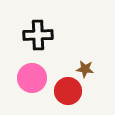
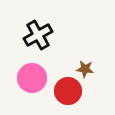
black cross: rotated 28 degrees counterclockwise
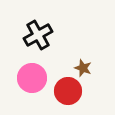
brown star: moved 2 px left, 1 px up; rotated 12 degrees clockwise
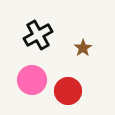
brown star: moved 20 px up; rotated 18 degrees clockwise
pink circle: moved 2 px down
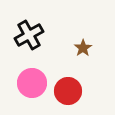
black cross: moved 9 px left
pink circle: moved 3 px down
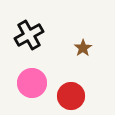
red circle: moved 3 px right, 5 px down
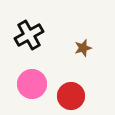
brown star: rotated 18 degrees clockwise
pink circle: moved 1 px down
